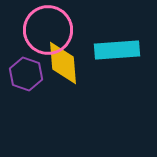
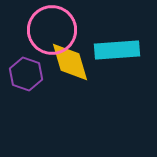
pink circle: moved 4 px right
yellow diamond: moved 7 px right, 1 px up; rotated 12 degrees counterclockwise
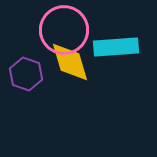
pink circle: moved 12 px right
cyan rectangle: moved 1 px left, 3 px up
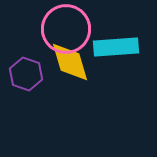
pink circle: moved 2 px right, 1 px up
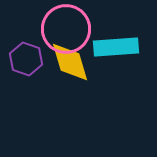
purple hexagon: moved 15 px up
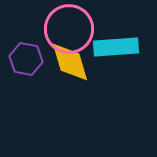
pink circle: moved 3 px right
purple hexagon: rotated 8 degrees counterclockwise
